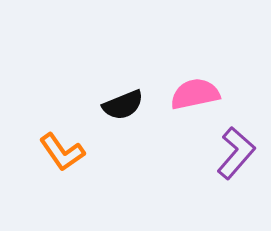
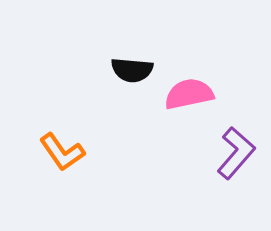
pink semicircle: moved 6 px left
black semicircle: moved 9 px right, 35 px up; rotated 27 degrees clockwise
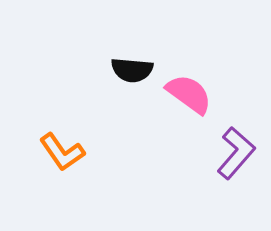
pink semicircle: rotated 48 degrees clockwise
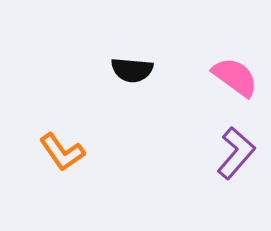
pink semicircle: moved 46 px right, 17 px up
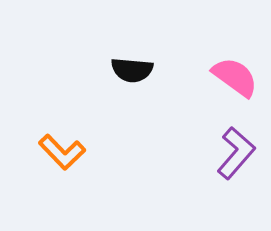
orange L-shape: rotated 9 degrees counterclockwise
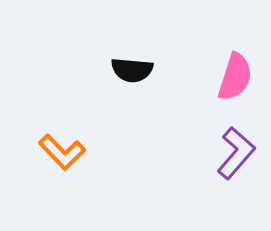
pink semicircle: rotated 72 degrees clockwise
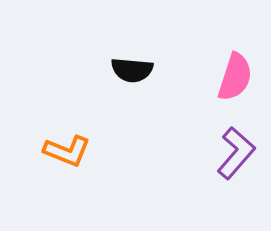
orange L-shape: moved 5 px right, 1 px up; rotated 24 degrees counterclockwise
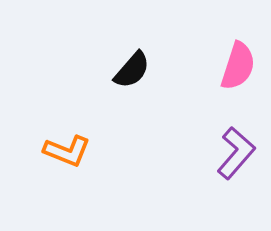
black semicircle: rotated 54 degrees counterclockwise
pink semicircle: moved 3 px right, 11 px up
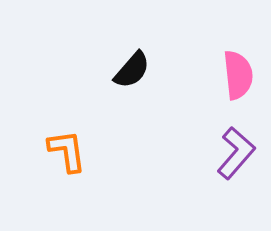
pink semicircle: moved 9 px down; rotated 24 degrees counterclockwise
orange L-shape: rotated 120 degrees counterclockwise
